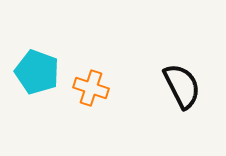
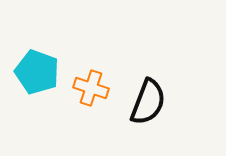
black semicircle: moved 34 px left, 16 px down; rotated 48 degrees clockwise
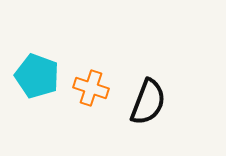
cyan pentagon: moved 4 px down
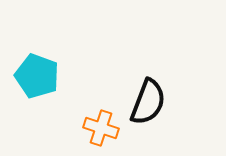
orange cross: moved 10 px right, 40 px down
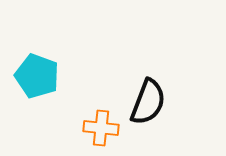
orange cross: rotated 12 degrees counterclockwise
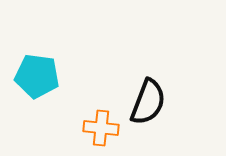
cyan pentagon: rotated 12 degrees counterclockwise
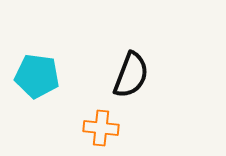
black semicircle: moved 17 px left, 27 px up
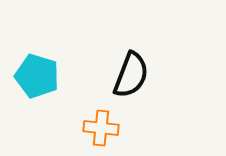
cyan pentagon: rotated 9 degrees clockwise
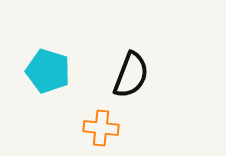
cyan pentagon: moved 11 px right, 5 px up
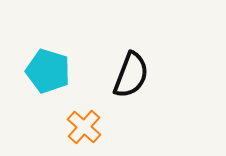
orange cross: moved 17 px left, 1 px up; rotated 36 degrees clockwise
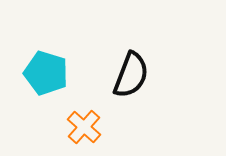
cyan pentagon: moved 2 px left, 2 px down
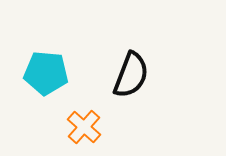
cyan pentagon: rotated 12 degrees counterclockwise
